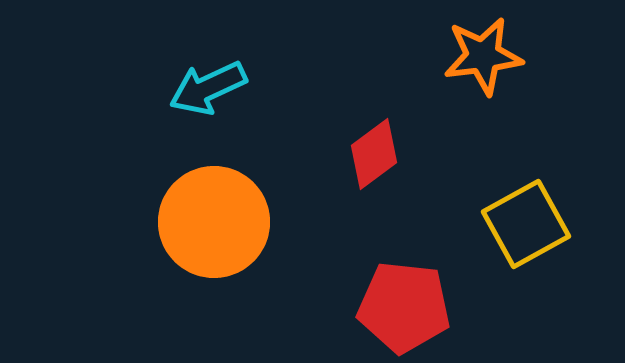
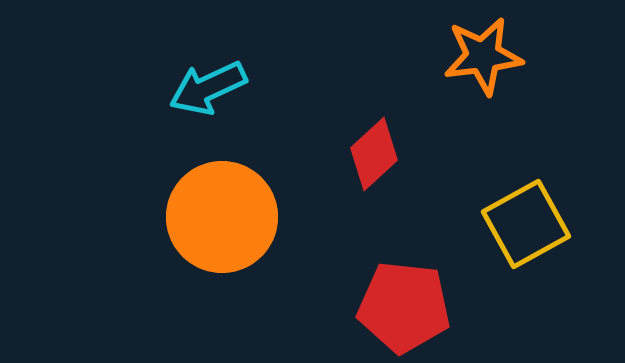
red diamond: rotated 6 degrees counterclockwise
orange circle: moved 8 px right, 5 px up
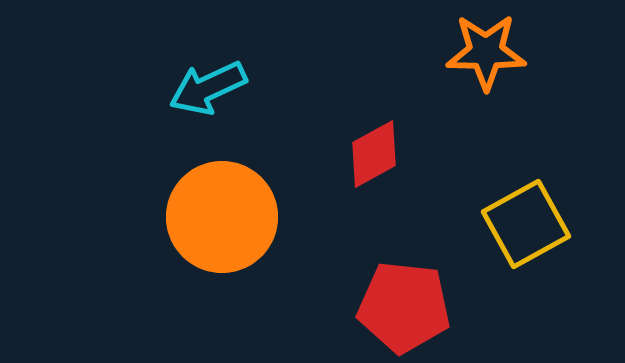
orange star: moved 3 px right, 4 px up; rotated 8 degrees clockwise
red diamond: rotated 14 degrees clockwise
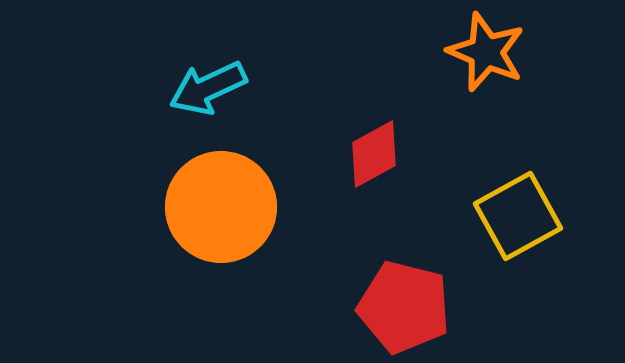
orange star: rotated 22 degrees clockwise
orange circle: moved 1 px left, 10 px up
yellow square: moved 8 px left, 8 px up
red pentagon: rotated 8 degrees clockwise
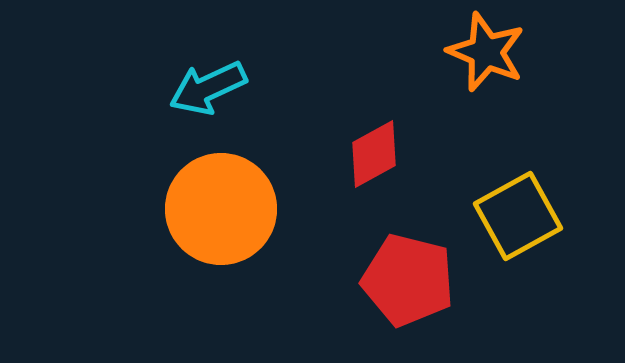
orange circle: moved 2 px down
red pentagon: moved 4 px right, 27 px up
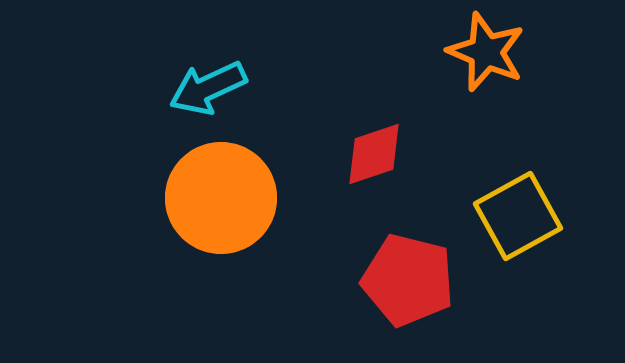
red diamond: rotated 10 degrees clockwise
orange circle: moved 11 px up
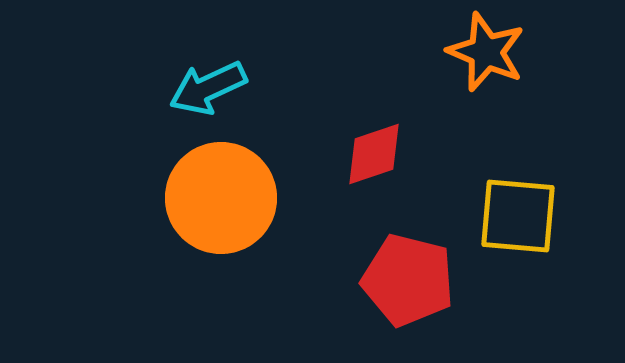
yellow square: rotated 34 degrees clockwise
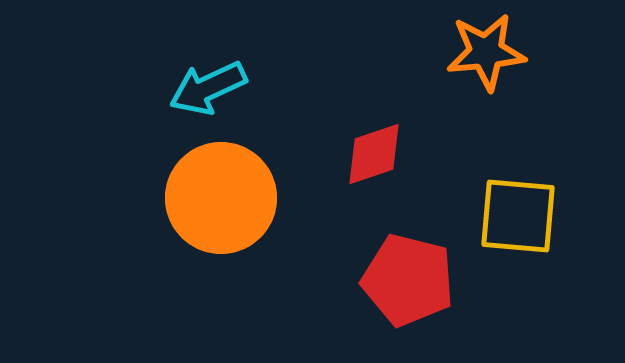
orange star: rotated 28 degrees counterclockwise
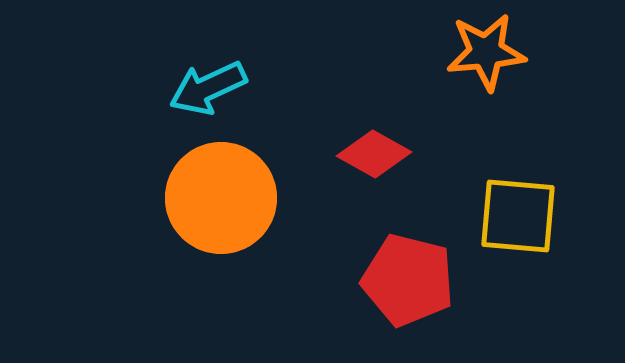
red diamond: rotated 48 degrees clockwise
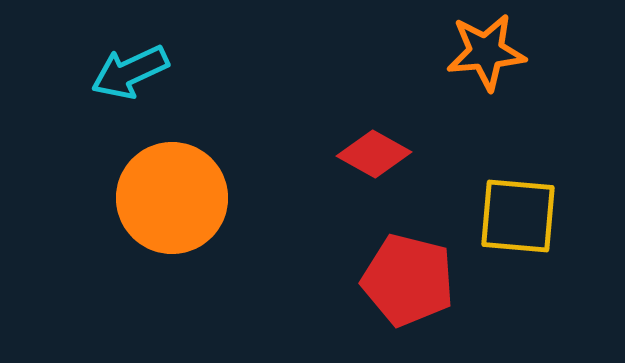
cyan arrow: moved 78 px left, 16 px up
orange circle: moved 49 px left
